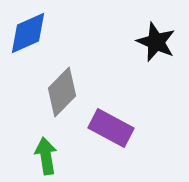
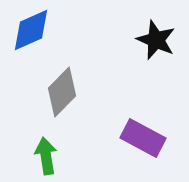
blue diamond: moved 3 px right, 3 px up
black star: moved 2 px up
purple rectangle: moved 32 px right, 10 px down
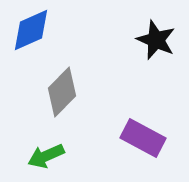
green arrow: rotated 105 degrees counterclockwise
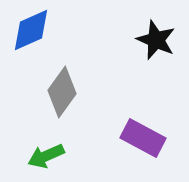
gray diamond: rotated 9 degrees counterclockwise
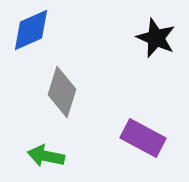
black star: moved 2 px up
gray diamond: rotated 18 degrees counterclockwise
green arrow: rotated 36 degrees clockwise
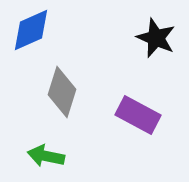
purple rectangle: moved 5 px left, 23 px up
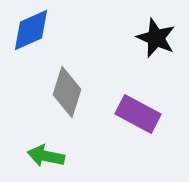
gray diamond: moved 5 px right
purple rectangle: moved 1 px up
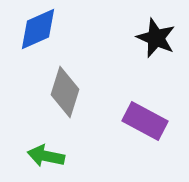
blue diamond: moved 7 px right, 1 px up
gray diamond: moved 2 px left
purple rectangle: moved 7 px right, 7 px down
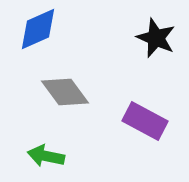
gray diamond: rotated 54 degrees counterclockwise
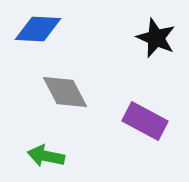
blue diamond: rotated 27 degrees clockwise
gray diamond: rotated 9 degrees clockwise
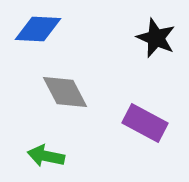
purple rectangle: moved 2 px down
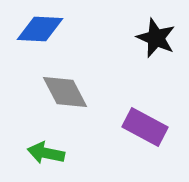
blue diamond: moved 2 px right
purple rectangle: moved 4 px down
green arrow: moved 3 px up
